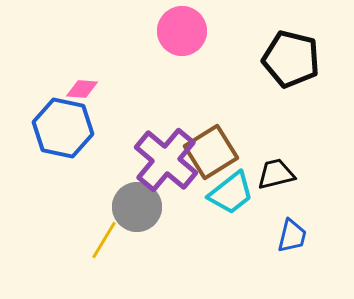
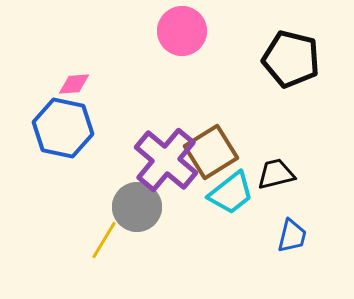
pink diamond: moved 8 px left, 5 px up; rotated 8 degrees counterclockwise
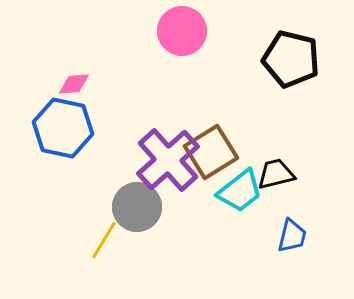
purple cross: moved 2 px right; rotated 8 degrees clockwise
cyan trapezoid: moved 9 px right, 2 px up
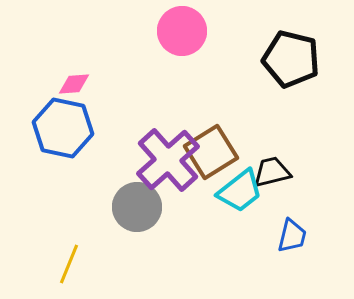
black trapezoid: moved 4 px left, 2 px up
yellow line: moved 35 px left, 24 px down; rotated 9 degrees counterclockwise
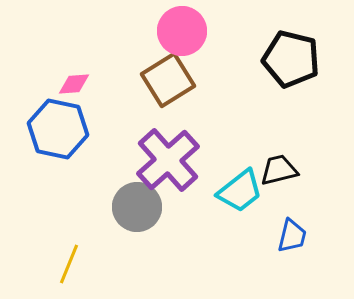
blue hexagon: moved 5 px left, 1 px down
brown square: moved 43 px left, 72 px up
black trapezoid: moved 7 px right, 2 px up
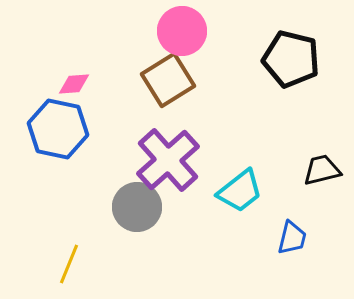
black trapezoid: moved 43 px right
blue trapezoid: moved 2 px down
